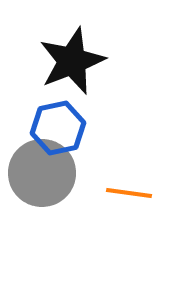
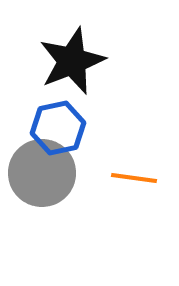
orange line: moved 5 px right, 15 px up
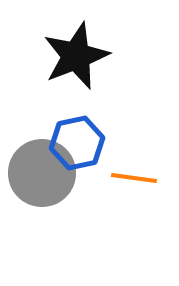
black star: moved 4 px right, 5 px up
blue hexagon: moved 19 px right, 15 px down
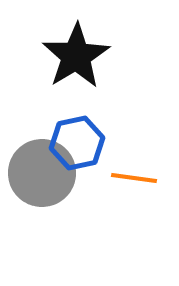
black star: rotated 10 degrees counterclockwise
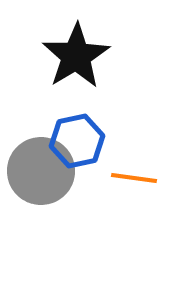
blue hexagon: moved 2 px up
gray circle: moved 1 px left, 2 px up
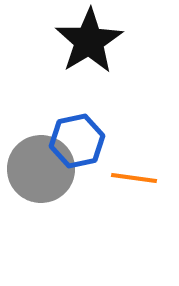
black star: moved 13 px right, 15 px up
gray circle: moved 2 px up
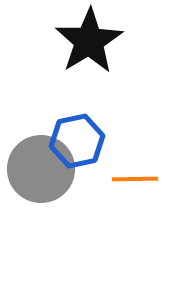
orange line: moved 1 px right, 1 px down; rotated 9 degrees counterclockwise
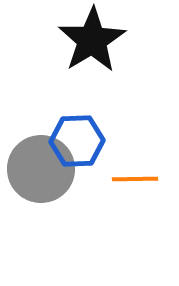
black star: moved 3 px right, 1 px up
blue hexagon: rotated 10 degrees clockwise
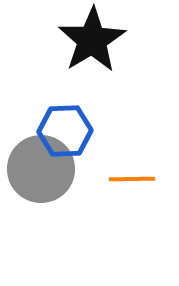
blue hexagon: moved 12 px left, 10 px up
orange line: moved 3 px left
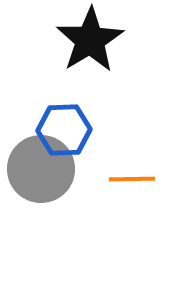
black star: moved 2 px left
blue hexagon: moved 1 px left, 1 px up
